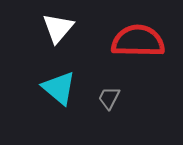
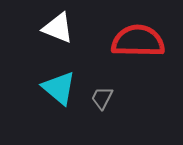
white triangle: rotated 48 degrees counterclockwise
gray trapezoid: moved 7 px left
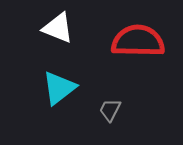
cyan triangle: rotated 42 degrees clockwise
gray trapezoid: moved 8 px right, 12 px down
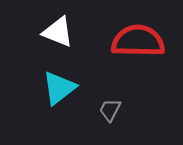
white triangle: moved 4 px down
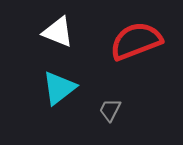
red semicircle: moved 2 px left; rotated 22 degrees counterclockwise
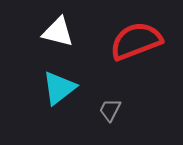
white triangle: rotated 8 degrees counterclockwise
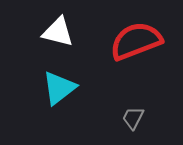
gray trapezoid: moved 23 px right, 8 px down
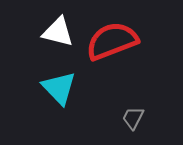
red semicircle: moved 24 px left
cyan triangle: rotated 36 degrees counterclockwise
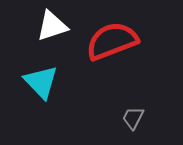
white triangle: moved 6 px left, 6 px up; rotated 32 degrees counterclockwise
cyan triangle: moved 18 px left, 6 px up
